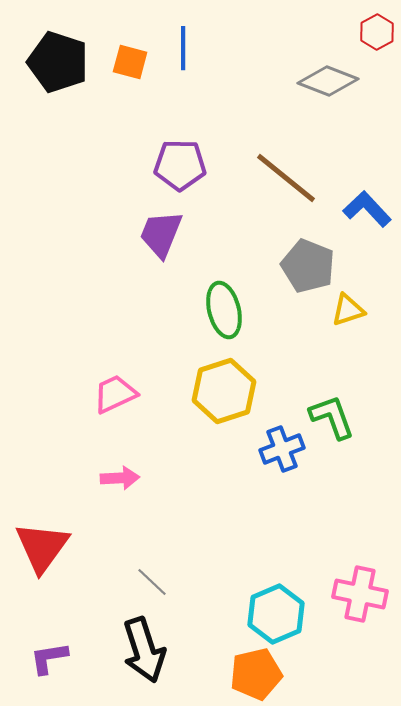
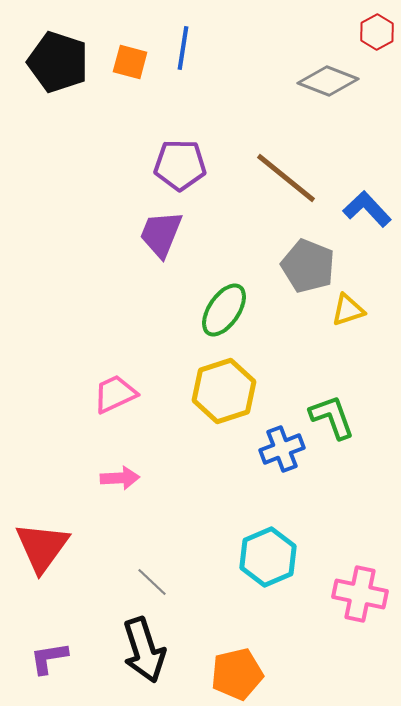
blue line: rotated 9 degrees clockwise
green ellipse: rotated 48 degrees clockwise
cyan hexagon: moved 8 px left, 57 px up
orange pentagon: moved 19 px left
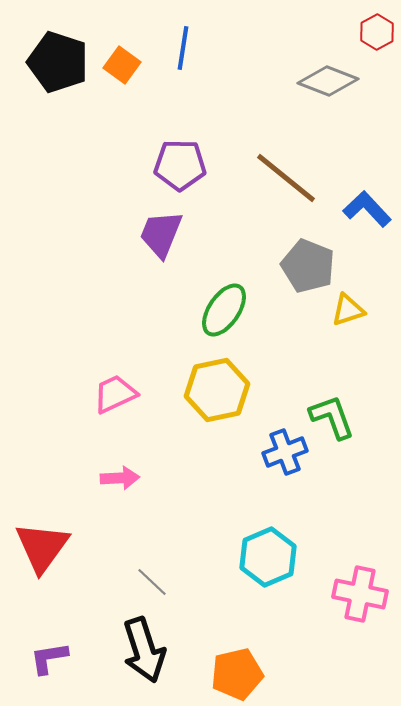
orange square: moved 8 px left, 3 px down; rotated 21 degrees clockwise
yellow hexagon: moved 7 px left, 1 px up; rotated 6 degrees clockwise
blue cross: moved 3 px right, 3 px down
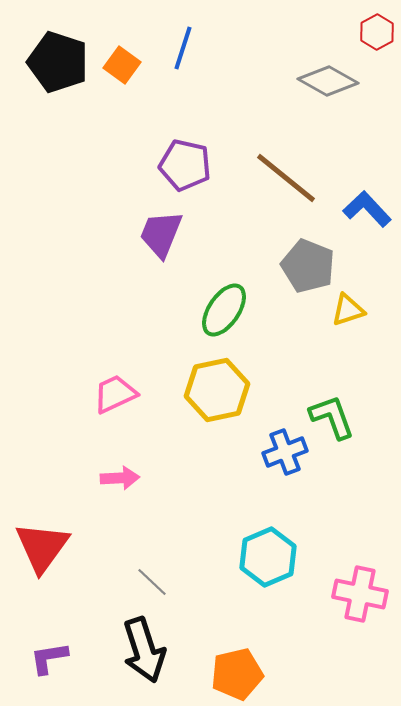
blue line: rotated 9 degrees clockwise
gray diamond: rotated 8 degrees clockwise
purple pentagon: moved 5 px right; rotated 12 degrees clockwise
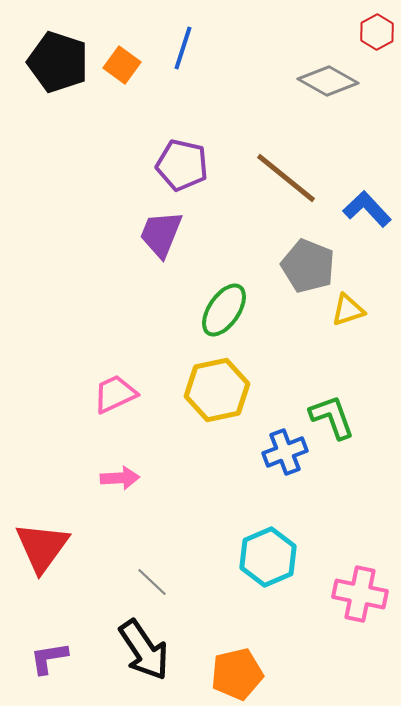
purple pentagon: moved 3 px left
black arrow: rotated 16 degrees counterclockwise
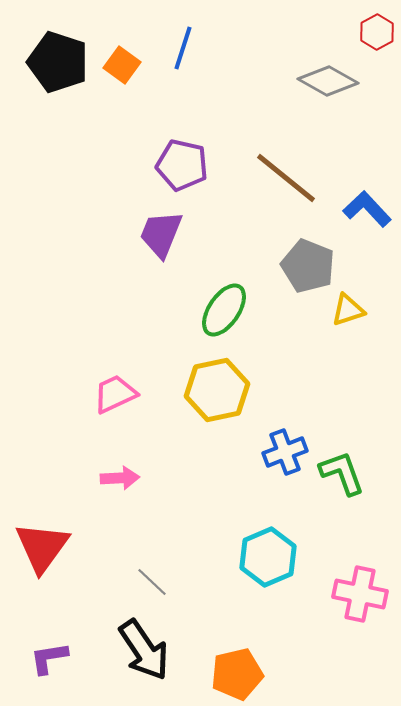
green L-shape: moved 10 px right, 56 px down
